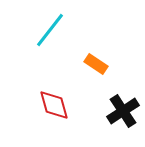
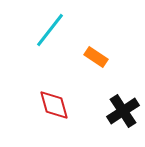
orange rectangle: moved 7 px up
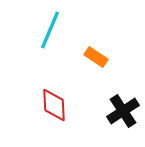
cyan line: rotated 15 degrees counterclockwise
red diamond: rotated 12 degrees clockwise
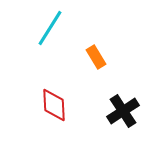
cyan line: moved 2 px up; rotated 9 degrees clockwise
orange rectangle: rotated 25 degrees clockwise
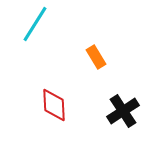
cyan line: moved 15 px left, 4 px up
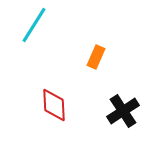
cyan line: moved 1 px left, 1 px down
orange rectangle: rotated 55 degrees clockwise
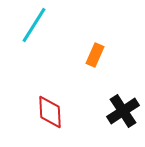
orange rectangle: moved 1 px left, 2 px up
red diamond: moved 4 px left, 7 px down
